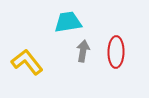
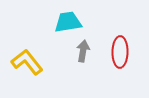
red ellipse: moved 4 px right
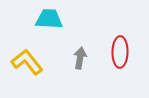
cyan trapezoid: moved 19 px left, 3 px up; rotated 12 degrees clockwise
gray arrow: moved 3 px left, 7 px down
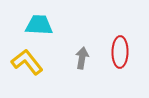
cyan trapezoid: moved 10 px left, 6 px down
gray arrow: moved 2 px right
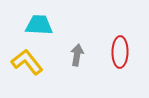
gray arrow: moved 5 px left, 3 px up
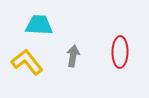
gray arrow: moved 4 px left, 1 px down
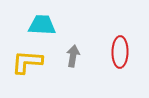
cyan trapezoid: moved 3 px right
yellow L-shape: rotated 48 degrees counterclockwise
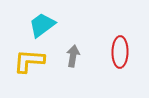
cyan trapezoid: rotated 40 degrees counterclockwise
yellow L-shape: moved 2 px right, 1 px up
